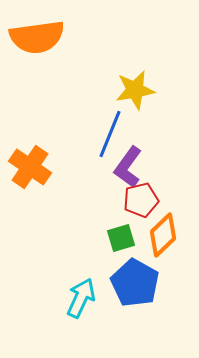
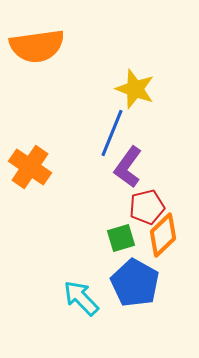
orange semicircle: moved 9 px down
yellow star: moved 1 px up; rotated 30 degrees clockwise
blue line: moved 2 px right, 1 px up
red pentagon: moved 6 px right, 7 px down
cyan arrow: rotated 69 degrees counterclockwise
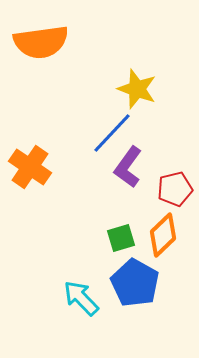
orange semicircle: moved 4 px right, 4 px up
yellow star: moved 2 px right
blue line: rotated 21 degrees clockwise
red pentagon: moved 28 px right, 18 px up
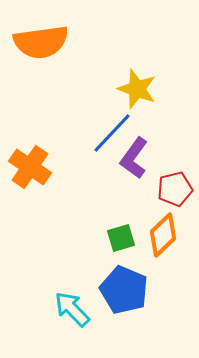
purple L-shape: moved 6 px right, 9 px up
blue pentagon: moved 11 px left, 7 px down; rotated 6 degrees counterclockwise
cyan arrow: moved 9 px left, 11 px down
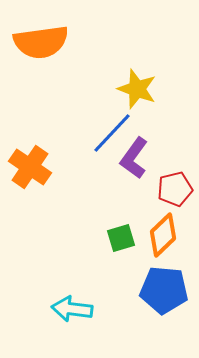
blue pentagon: moved 40 px right; rotated 18 degrees counterclockwise
cyan arrow: rotated 39 degrees counterclockwise
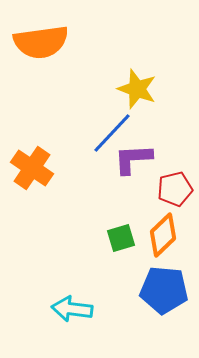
purple L-shape: moved 1 px left, 1 px down; rotated 51 degrees clockwise
orange cross: moved 2 px right, 1 px down
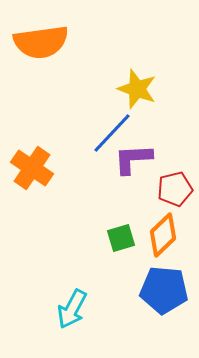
cyan arrow: rotated 69 degrees counterclockwise
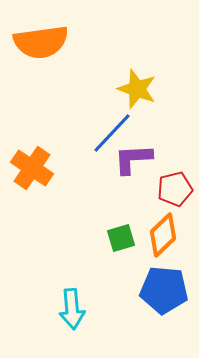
cyan arrow: rotated 33 degrees counterclockwise
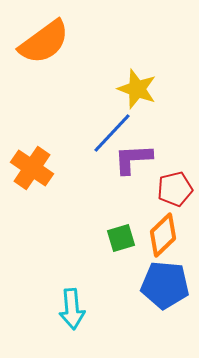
orange semicircle: moved 3 px right; rotated 28 degrees counterclockwise
blue pentagon: moved 1 px right, 5 px up
